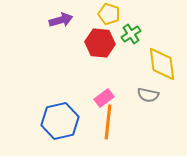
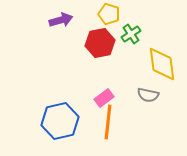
red hexagon: rotated 16 degrees counterclockwise
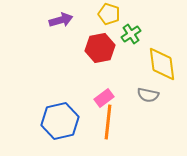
red hexagon: moved 5 px down
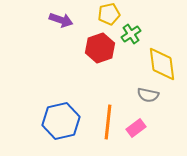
yellow pentagon: rotated 30 degrees counterclockwise
purple arrow: rotated 35 degrees clockwise
red hexagon: rotated 8 degrees counterclockwise
pink rectangle: moved 32 px right, 30 px down
blue hexagon: moved 1 px right
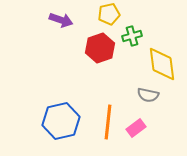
green cross: moved 1 px right, 2 px down; rotated 18 degrees clockwise
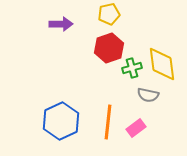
purple arrow: moved 4 px down; rotated 20 degrees counterclockwise
green cross: moved 32 px down
red hexagon: moved 9 px right
blue hexagon: rotated 12 degrees counterclockwise
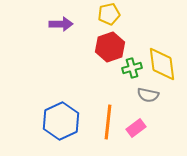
red hexagon: moved 1 px right, 1 px up
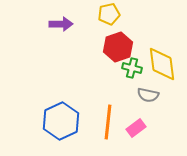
red hexagon: moved 8 px right
green cross: rotated 30 degrees clockwise
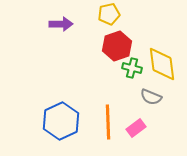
red hexagon: moved 1 px left, 1 px up
gray semicircle: moved 3 px right, 2 px down; rotated 10 degrees clockwise
orange line: rotated 8 degrees counterclockwise
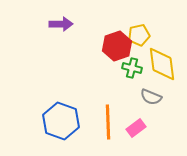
yellow pentagon: moved 30 px right, 21 px down
blue hexagon: rotated 15 degrees counterclockwise
